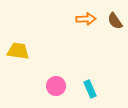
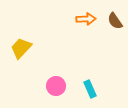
yellow trapezoid: moved 3 px right, 3 px up; rotated 55 degrees counterclockwise
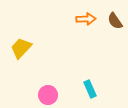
pink circle: moved 8 px left, 9 px down
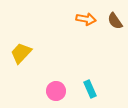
orange arrow: rotated 12 degrees clockwise
yellow trapezoid: moved 5 px down
pink circle: moved 8 px right, 4 px up
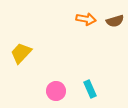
brown semicircle: rotated 72 degrees counterclockwise
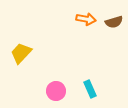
brown semicircle: moved 1 px left, 1 px down
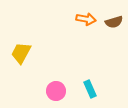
yellow trapezoid: rotated 15 degrees counterclockwise
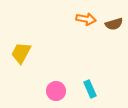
brown semicircle: moved 2 px down
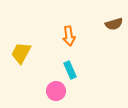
orange arrow: moved 17 px left, 17 px down; rotated 72 degrees clockwise
cyan rectangle: moved 20 px left, 19 px up
